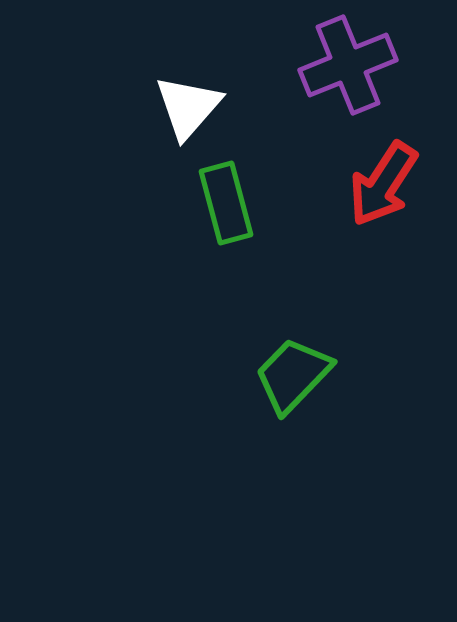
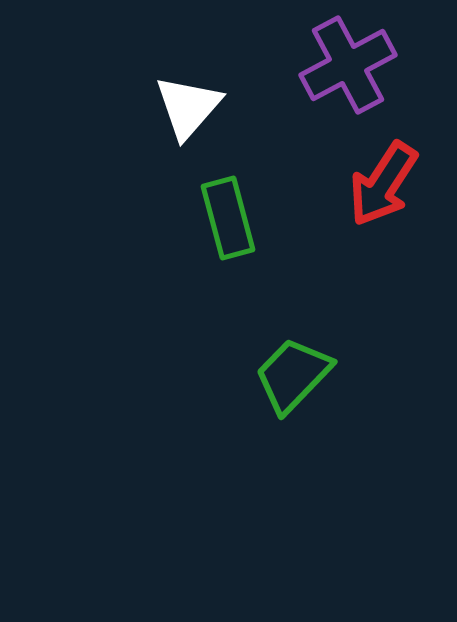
purple cross: rotated 6 degrees counterclockwise
green rectangle: moved 2 px right, 15 px down
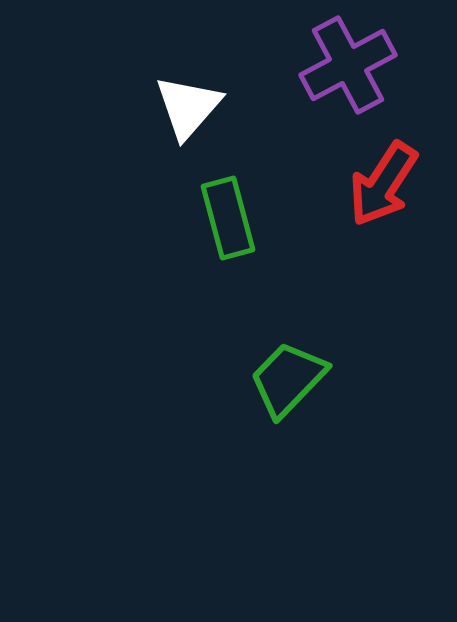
green trapezoid: moved 5 px left, 4 px down
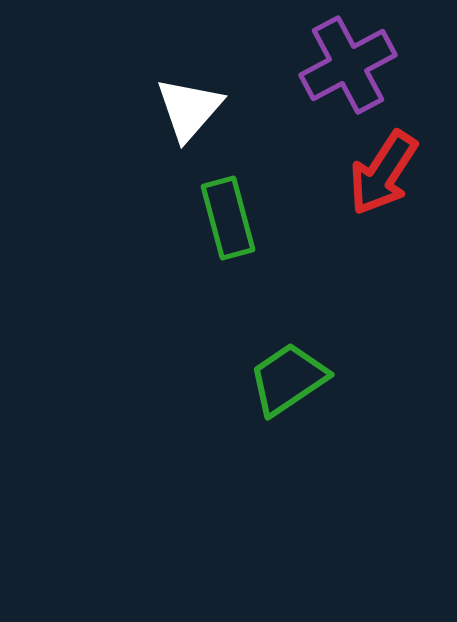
white triangle: moved 1 px right, 2 px down
red arrow: moved 11 px up
green trapezoid: rotated 12 degrees clockwise
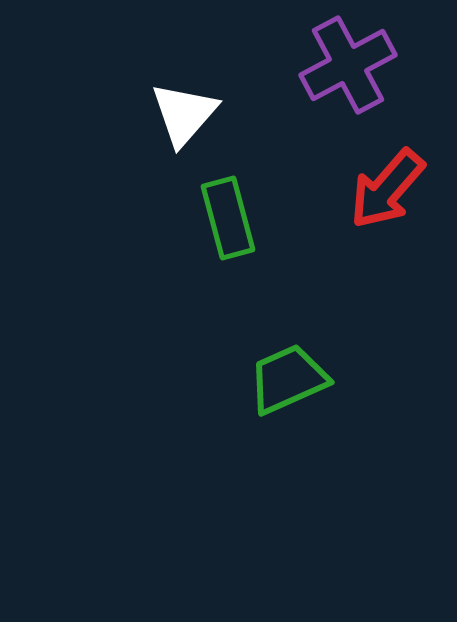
white triangle: moved 5 px left, 5 px down
red arrow: moved 4 px right, 16 px down; rotated 8 degrees clockwise
green trapezoid: rotated 10 degrees clockwise
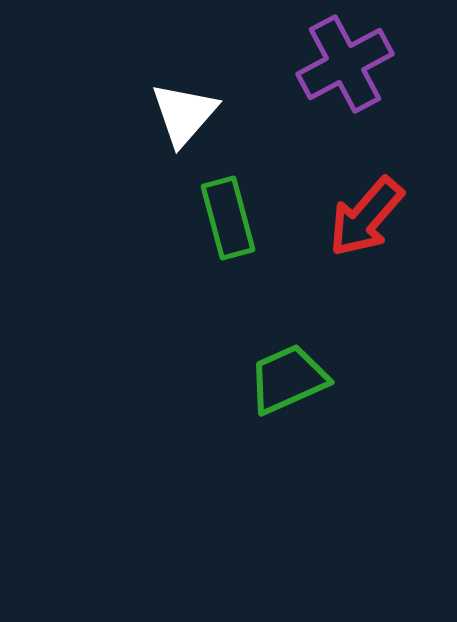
purple cross: moved 3 px left, 1 px up
red arrow: moved 21 px left, 28 px down
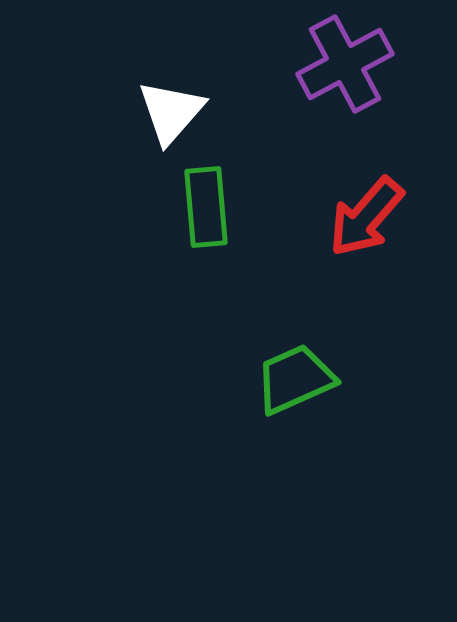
white triangle: moved 13 px left, 2 px up
green rectangle: moved 22 px left, 11 px up; rotated 10 degrees clockwise
green trapezoid: moved 7 px right
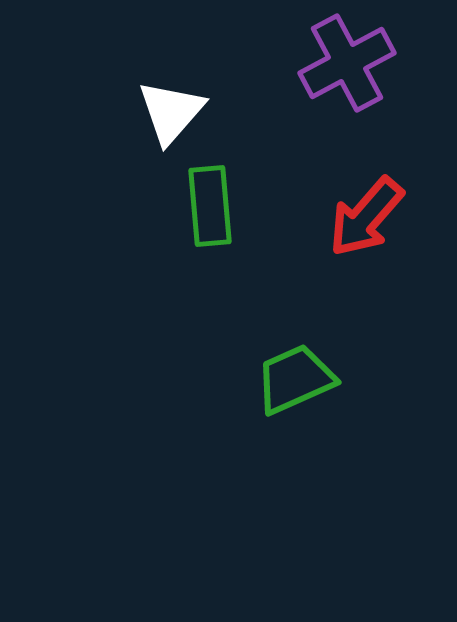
purple cross: moved 2 px right, 1 px up
green rectangle: moved 4 px right, 1 px up
